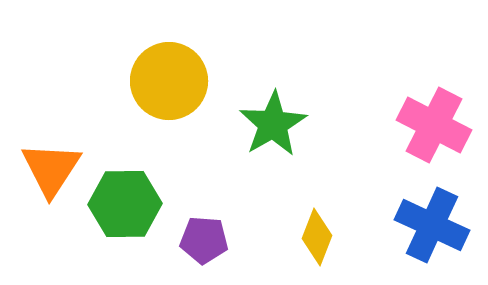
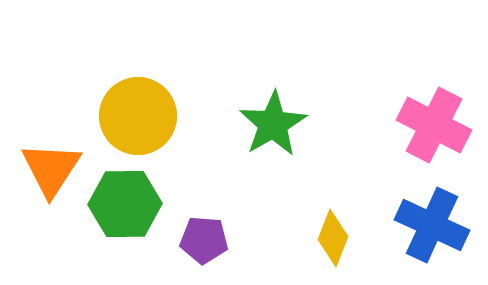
yellow circle: moved 31 px left, 35 px down
yellow diamond: moved 16 px right, 1 px down
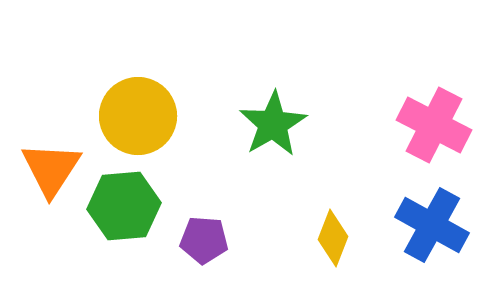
green hexagon: moved 1 px left, 2 px down; rotated 4 degrees counterclockwise
blue cross: rotated 4 degrees clockwise
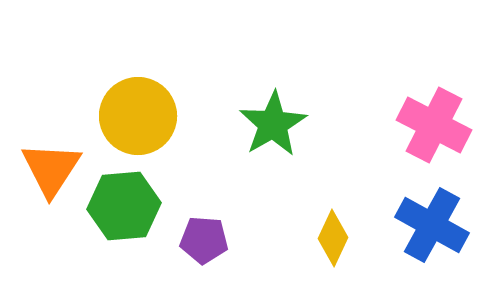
yellow diamond: rotated 4 degrees clockwise
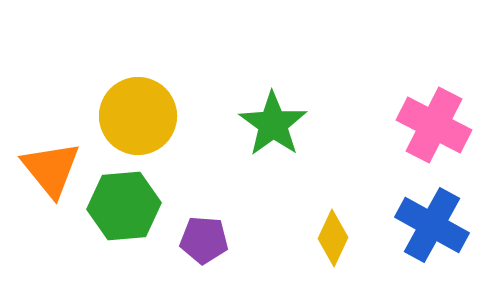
green star: rotated 6 degrees counterclockwise
orange triangle: rotated 12 degrees counterclockwise
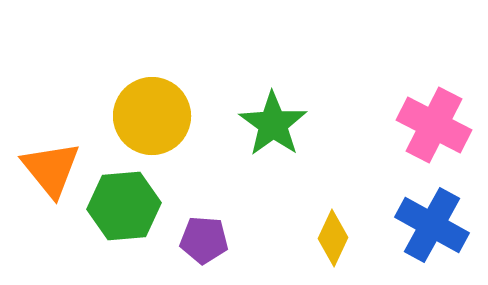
yellow circle: moved 14 px right
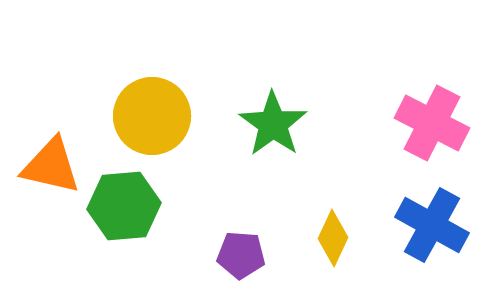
pink cross: moved 2 px left, 2 px up
orange triangle: moved 3 px up; rotated 38 degrees counterclockwise
purple pentagon: moved 37 px right, 15 px down
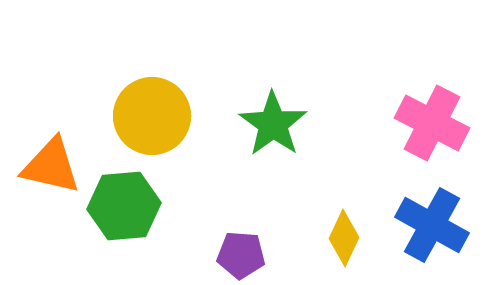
yellow diamond: moved 11 px right
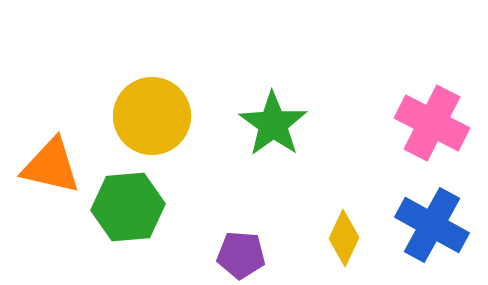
green hexagon: moved 4 px right, 1 px down
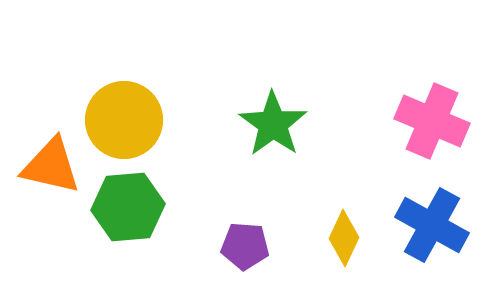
yellow circle: moved 28 px left, 4 px down
pink cross: moved 2 px up; rotated 4 degrees counterclockwise
purple pentagon: moved 4 px right, 9 px up
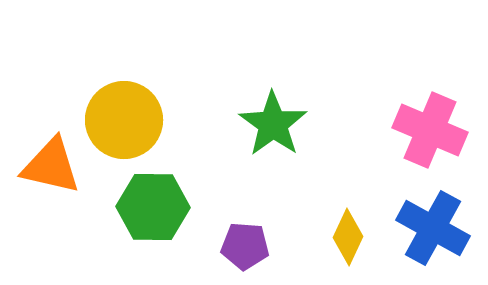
pink cross: moved 2 px left, 9 px down
green hexagon: moved 25 px right; rotated 6 degrees clockwise
blue cross: moved 1 px right, 3 px down
yellow diamond: moved 4 px right, 1 px up
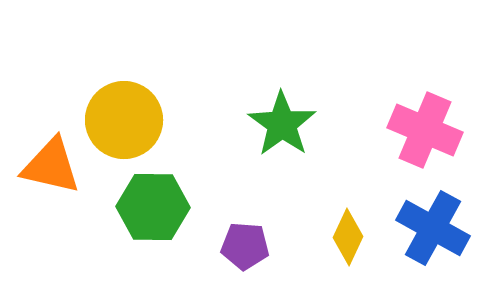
green star: moved 9 px right
pink cross: moved 5 px left
